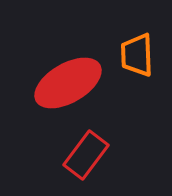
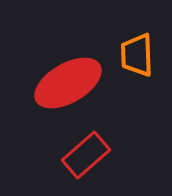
red rectangle: rotated 12 degrees clockwise
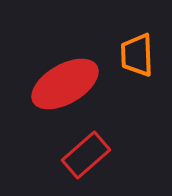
red ellipse: moved 3 px left, 1 px down
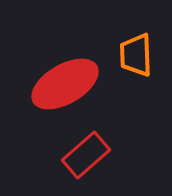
orange trapezoid: moved 1 px left
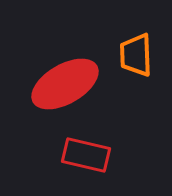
red rectangle: rotated 54 degrees clockwise
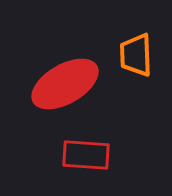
red rectangle: rotated 9 degrees counterclockwise
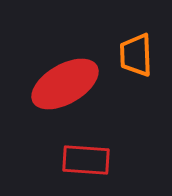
red rectangle: moved 5 px down
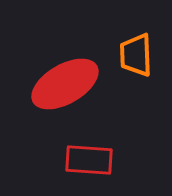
red rectangle: moved 3 px right
